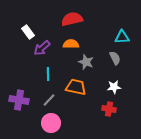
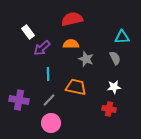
gray star: moved 3 px up
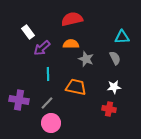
gray line: moved 2 px left, 3 px down
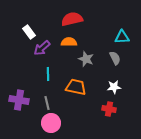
white rectangle: moved 1 px right
orange semicircle: moved 2 px left, 2 px up
gray line: rotated 56 degrees counterclockwise
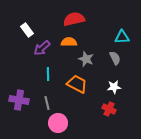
red semicircle: moved 2 px right
white rectangle: moved 2 px left, 2 px up
orange trapezoid: moved 1 px right, 3 px up; rotated 15 degrees clockwise
red cross: rotated 16 degrees clockwise
pink circle: moved 7 px right
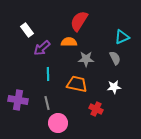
red semicircle: moved 5 px right, 2 px down; rotated 45 degrees counterclockwise
cyan triangle: rotated 21 degrees counterclockwise
gray star: rotated 21 degrees counterclockwise
orange trapezoid: rotated 15 degrees counterclockwise
purple cross: moved 1 px left
red cross: moved 13 px left
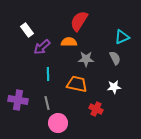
purple arrow: moved 1 px up
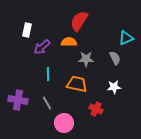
white rectangle: rotated 48 degrees clockwise
cyan triangle: moved 4 px right, 1 px down
gray line: rotated 16 degrees counterclockwise
pink circle: moved 6 px right
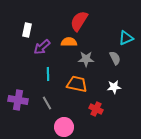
pink circle: moved 4 px down
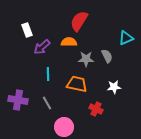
white rectangle: rotated 32 degrees counterclockwise
gray semicircle: moved 8 px left, 2 px up
